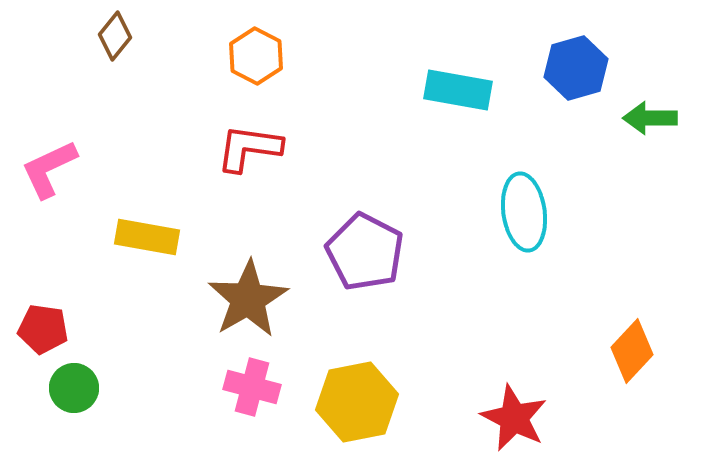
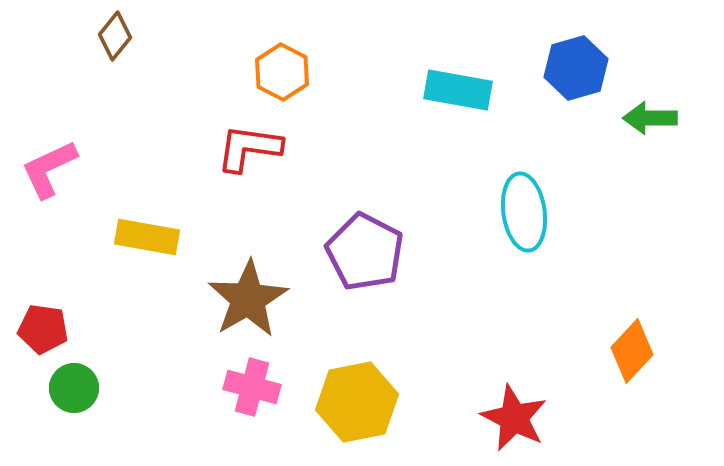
orange hexagon: moved 26 px right, 16 px down
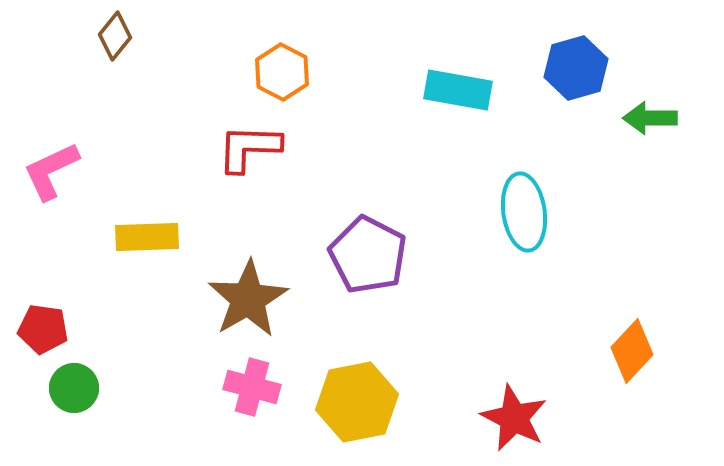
red L-shape: rotated 6 degrees counterclockwise
pink L-shape: moved 2 px right, 2 px down
yellow rectangle: rotated 12 degrees counterclockwise
purple pentagon: moved 3 px right, 3 px down
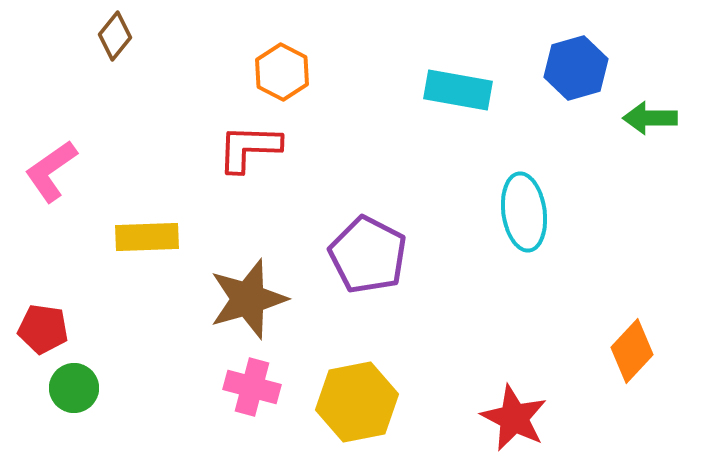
pink L-shape: rotated 10 degrees counterclockwise
brown star: rotated 14 degrees clockwise
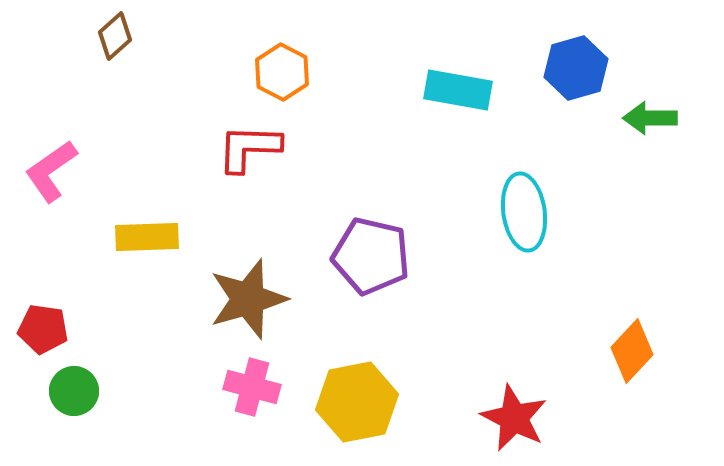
brown diamond: rotated 9 degrees clockwise
purple pentagon: moved 3 px right, 1 px down; rotated 14 degrees counterclockwise
green circle: moved 3 px down
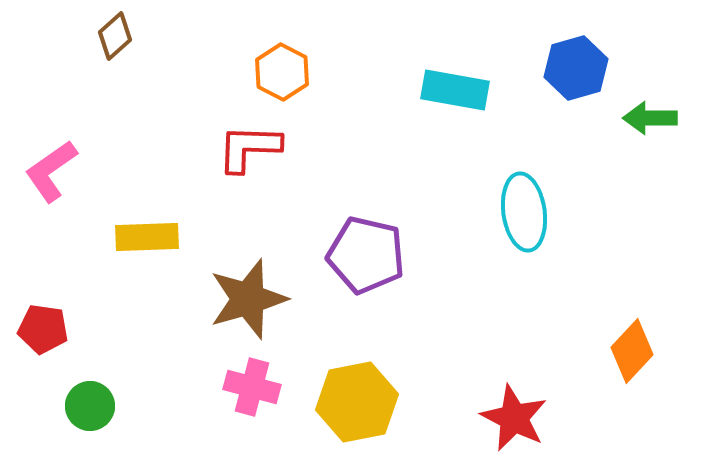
cyan rectangle: moved 3 px left
purple pentagon: moved 5 px left, 1 px up
green circle: moved 16 px right, 15 px down
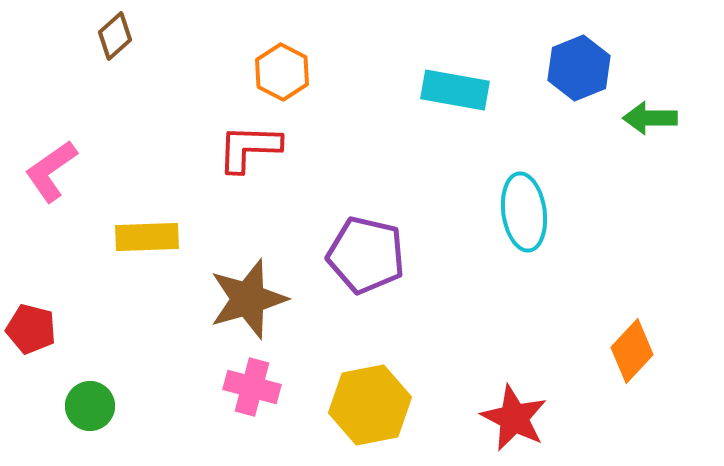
blue hexagon: moved 3 px right; rotated 6 degrees counterclockwise
red pentagon: moved 12 px left; rotated 6 degrees clockwise
yellow hexagon: moved 13 px right, 3 px down
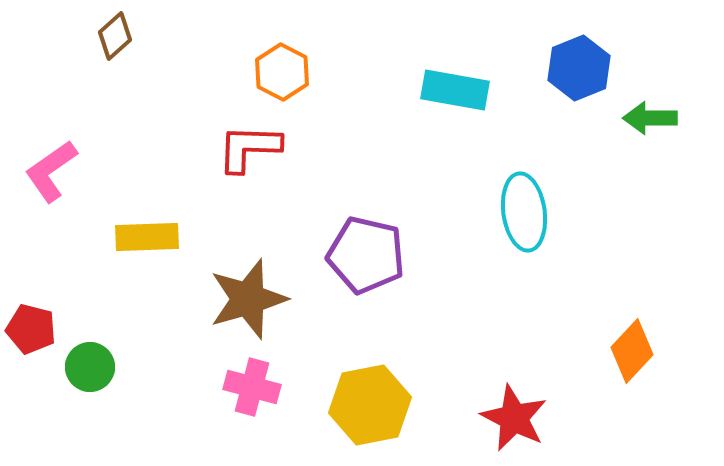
green circle: moved 39 px up
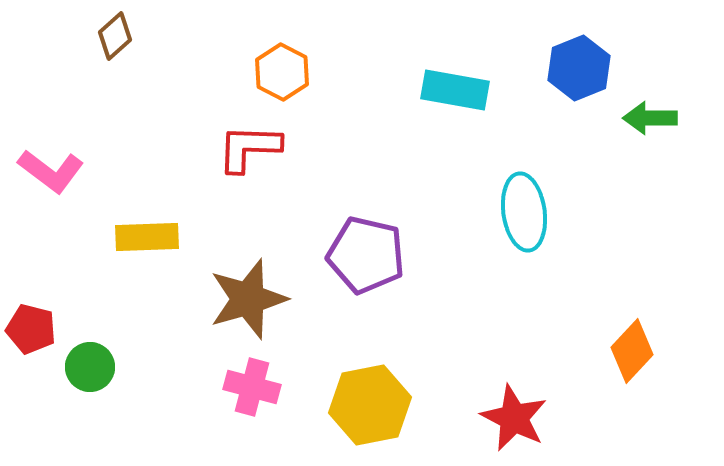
pink L-shape: rotated 108 degrees counterclockwise
